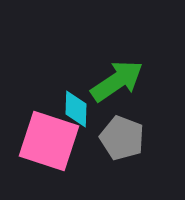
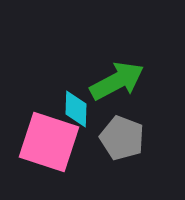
green arrow: rotated 6 degrees clockwise
pink square: moved 1 px down
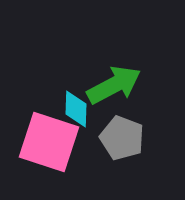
green arrow: moved 3 px left, 4 px down
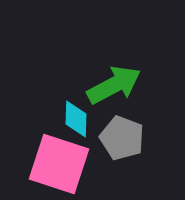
cyan diamond: moved 10 px down
pink square: moved 10 px right, 22 px down
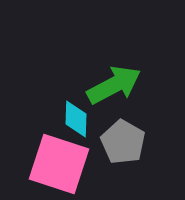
gray pentagon: moved 1 px right, 4 px down; rotated 9 degrees clockwise
